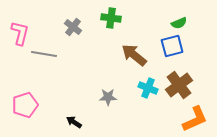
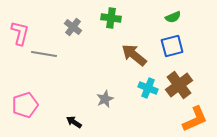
green semicircle: moved 6 px left, 6 px up
gray star: moved 3 px left, 2 px down; rotated 24 degrees counterclockwise
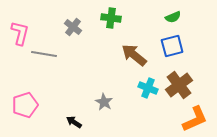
gray star: moved 1 px left, 3 px down; rotated 18 degrees counterclockwise
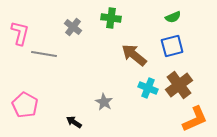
pink pentagon: rotated 25 degrees counterclockwise
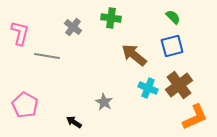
green semicircle: rotated 112 degrees counterclockwise
gray line: moved 3 px right, 2 px down
orange L-shape: moved 2 px up
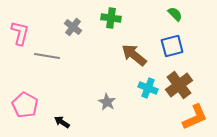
green semicircle: moved 2 px right, 3 px up
gray star: moved 3 px right
black arrow: moved 12 px left
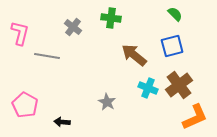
black arrow: rotated 28 degrees counterclockwise
